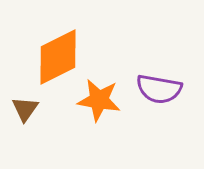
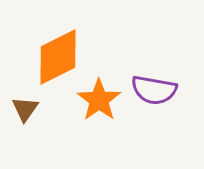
purple semicircle: moved 5 px left, 1 px down
orange star: rotated 27 degrees clockwise
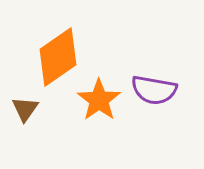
orange diamond: rotated 8 degrees counterclockwise
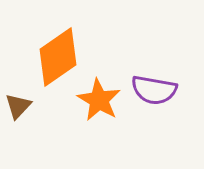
orange star: rotated 6 degrees counterclockwise
brown triangle: moved 7 px left, 3 px up; rotated 8 degrees clockwise
